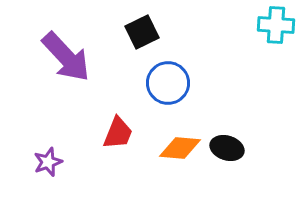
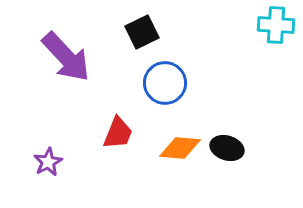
blue circle: moved 3 px left
purple star: rotated 8 degrees counterclockwise
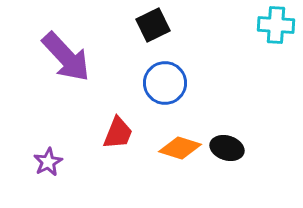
black square: moved 11 px right, 7 px up
orange diamond: rotated 12 degrees clockwise
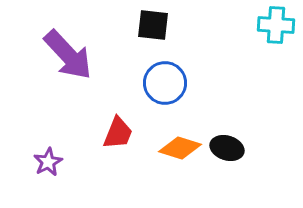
black square: rotated 32 degrees clockwise
purple arrow: moved 2 px right, 2 px up
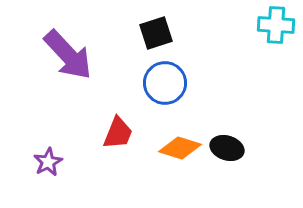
black square: moved 3 px right, 8 px down; rotated 24 degrees counterclockwise
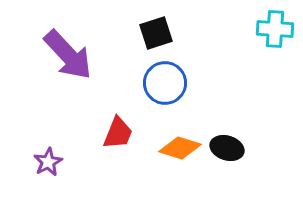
cyan cross: moved 1 px left, 4 px down
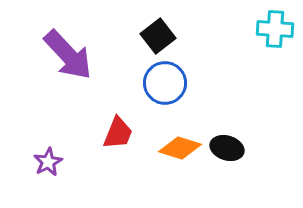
black square: moved 2 px right, 3 px down; rotated 20 degrees counterclockwise
